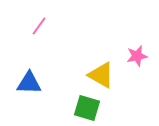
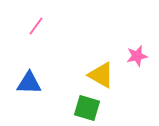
pink line: moved 3 px left
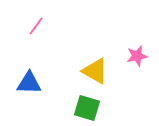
yellow triangle: moved 6 px left, 4 px up
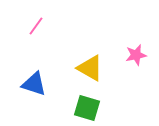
pink star: moved 1 px left, 1 px up
yellow triangle: moved 5 px left, 3 px up
blue triangle: moved 5 px right, 1 px down; rotated 16 degrees clockwise
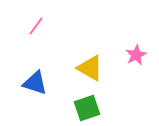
pink star: rotated 15 degrees counterclockwise
blue triangle: moved 1 px right, 1 px up
green square: rotated 36 degrees counterclockwise
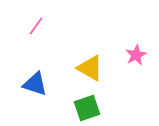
blue triangle: moved 1 px down
